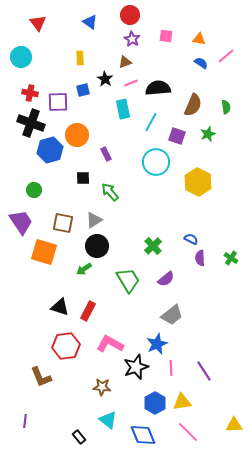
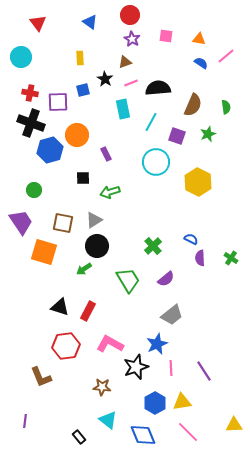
green arrow at (110, 192): rotated 66 degrees counterclockwise
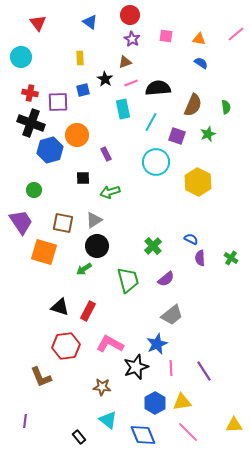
pink line at (226, 56): moved 10 px right, 22 px up
green trapezoid at (128, 280): rotated 16 degrees clockwise
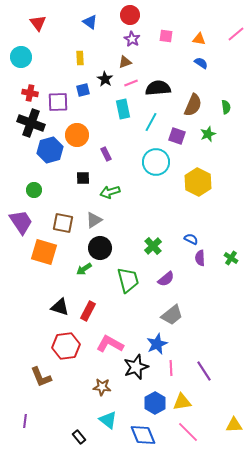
black circle at (97, 246): moved 3 px right, 2 px down
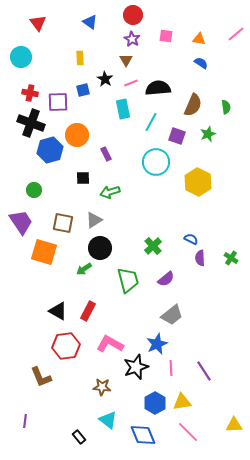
red circle at (130, 15): moved 3 px right
brown triangle at (125, 62): moved 1 px right, 2 px up; rotated 40 degrees counterclockwise
black triangle at (60, 307): moved 2 px left, 4 px down; rotated 12 degrees clockwise
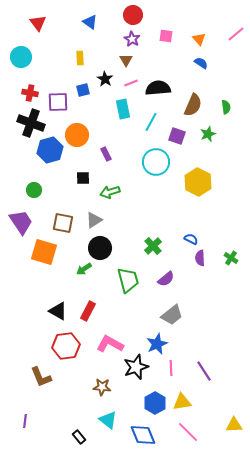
orange triangle at (199, 39): rotated 40 degrees clockwise
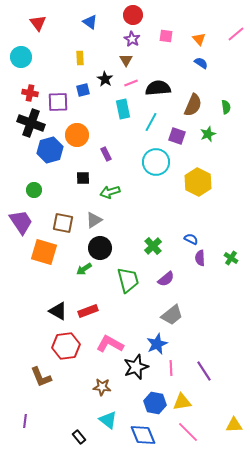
red rectangle at (88, 311): rotated 42 degrees clockwise
blue hexagon at (155, 403): rotated 20 degrees counterclockwise
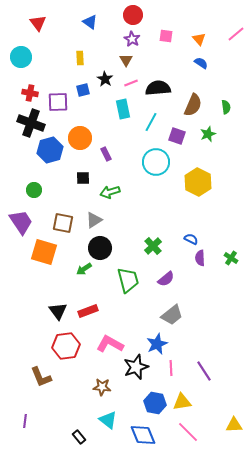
orange circle at (77, 135): moved 3 px right, 3 px down
black triangle at (58, 311): rotated 24 degrees clockwise
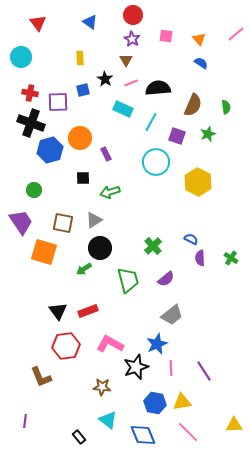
cyan rectangle at (123, 109): rotated 54 degrees counterclockwise
